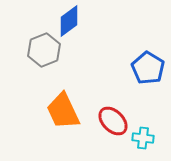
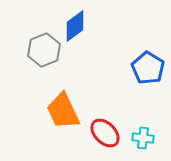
blue diamond: moved 6 px right, 5 px down
red ellipse: moved 8 px left, 12 px down
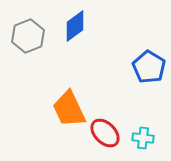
gray hexagon: moved 16 px left, 14 px up
blue pentagon: moved 1 px right, 1 px up
orange trapezoid: moved 6 px right, 2 px up
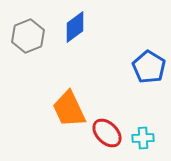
blue diamond: moved 1 px down
red ellipse: moved 2 px right
cyan cross: rotated 10 degrees counterclockwise
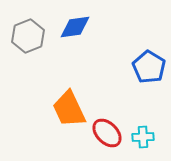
blue diamond: rotated 28 degrees clockwise
cyan cross: moved 1 px up
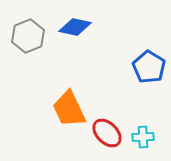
blue diamond: rotated 20 degrees clockwise
